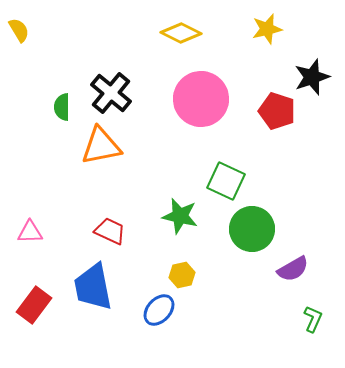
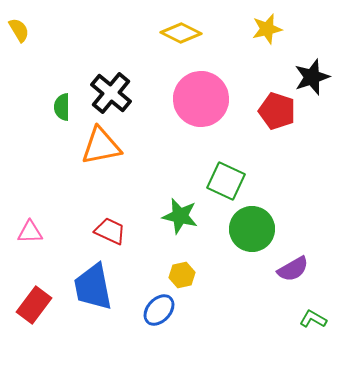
green L-shape: rotated 84 degrees counterclockwise
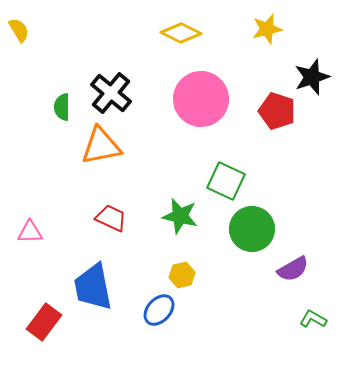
red trapezoid: moved 1 px right, 13 px up
red rectangle: moved 10 px right, 17 px down
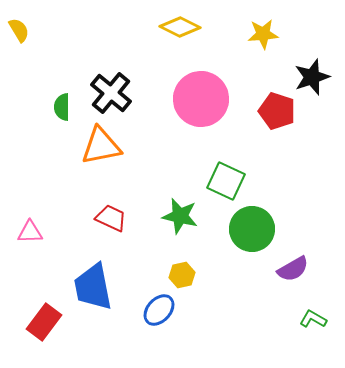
yellow star: moved 4 px left, 5 px down; rotated 8 degrees clockwise
yellow diamond: moved 1 px left, 6 px up
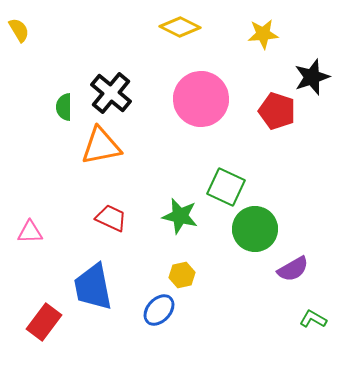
green semicircle: moved 2 px right
green square: moved 6 px down
green circle: moved 3 px right
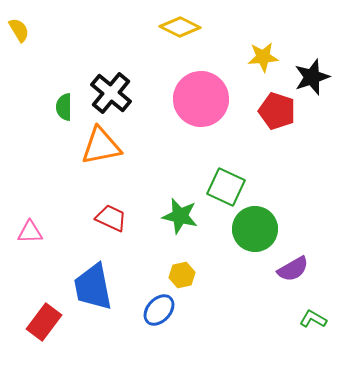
yellow star: moved 23 px down
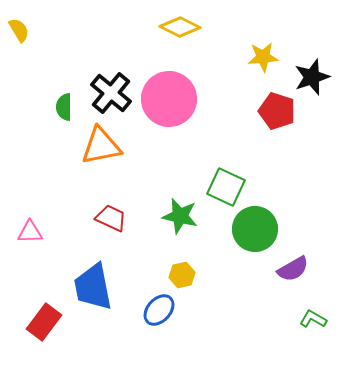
pink circle: moved 32 px left
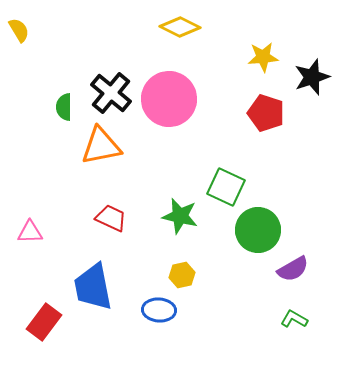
red pentagon: moved 11 px left, 2 px down
green circle: moved 3 px right, 1 px down
blue ellipse: rotated 52 degrees clockwise
green L-shape: moved 19 px left
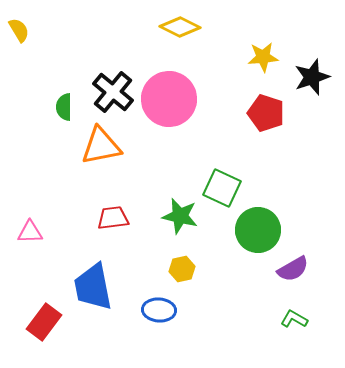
black cross: moved 2 px right, 1 px up
green square: moved 4 px left, 1 px down
red trapezoid: moved 2 px right; rotated 32 degrees counterclockwise
yellow hexagon: moved 6 px up
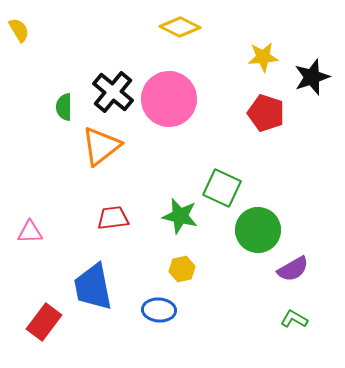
orange triangle: rotated 27 degrees counterclockwise
